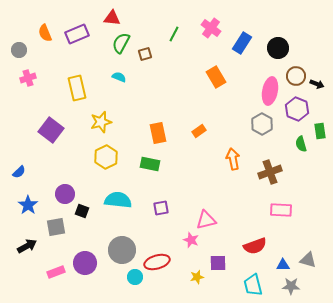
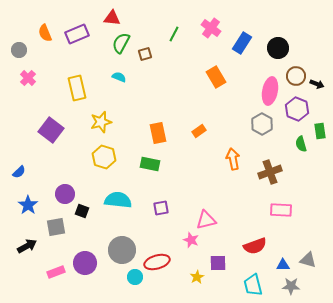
pink cross at (28, 78): rotated 28 degrees counterclockwise
yellow hexagon at (106, 157): moved 2 px left; rotated 15 degrees counterclockwise
yellow star at (197, 277): rotated 16 degrees counterclockwise
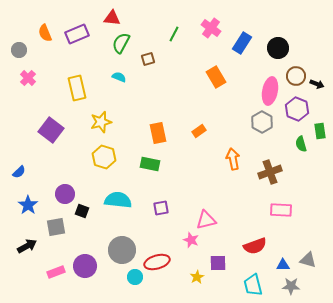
brown square at (145, 54): moved 3 px right, 5 px down
gray hexagon at (262, 124): moved 2 px up
purple circle at (85, 263): moved 3 px down
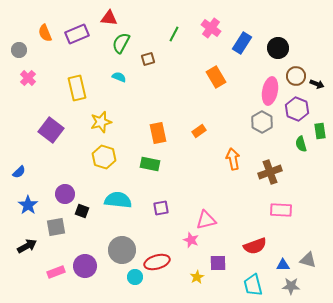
red triangle at (112, 18): moved 3 px left
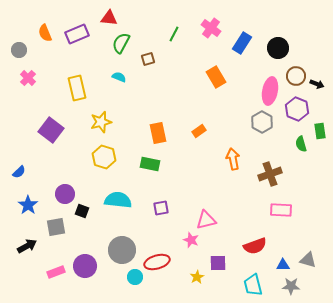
brown cross at (270, 172): moved 2 px down
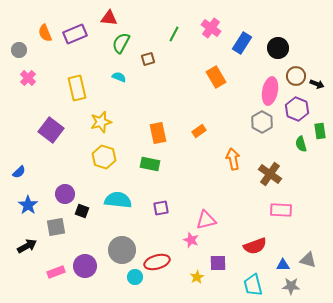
purple rectangle at (77, 34): moved 2 px left
brown cross at (270, 174): rotated 35 degrees counterclockwise
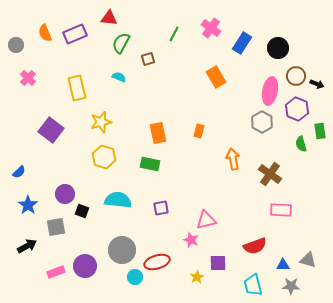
gray circle at (19, 50): moved 3 px left, 5 px up
orange rectangle at (199, 131): rotated 40 degrees counterclockwise
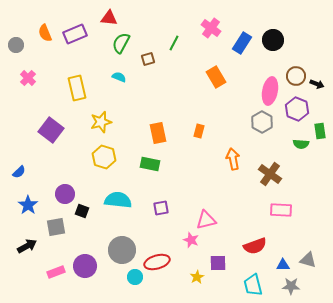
green line at (174, 34): moved 9 px down
black circle at (278, 48): moved 5 px left, 8 px up
green semicircle at (301, 144): rotated 70 degrees counterclockwise
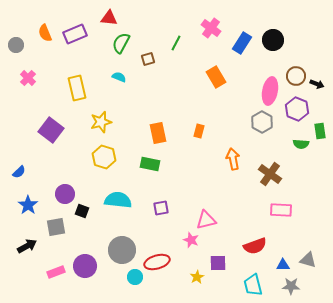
green line at (174, 43): moved 2 px right
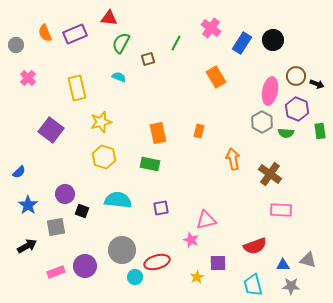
green semicircle at (301, 144): moved 15 px left, 11 px up
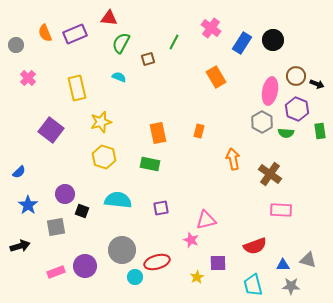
green line at (176, 43): moved 2 px left, 1 px up
black arrow at (27, 246): moved 7 px left; rotated 12 degrees clockwise
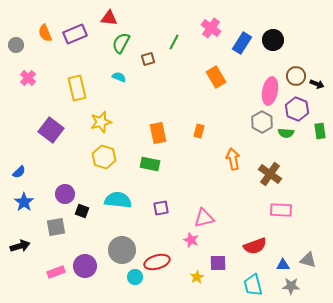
blue star at (28, 205): moved 4 px left, 3 px up
pink triangle at (206, 220): moved 2 px left, 2 px up
